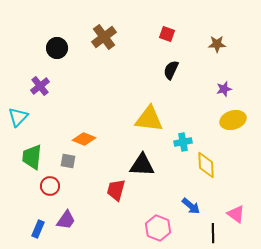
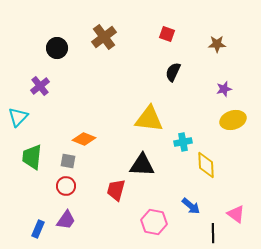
black semicircle: moved 2 px right, 2 px down
red circle: moved 16 px right
pink hexagon: moved 4 px left, 6 px up; rotated 10 degrees counterclockwise
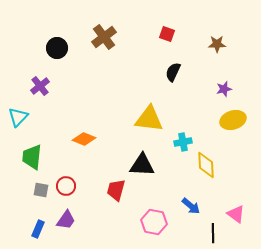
gray square: moved 27 px left, 29 px down
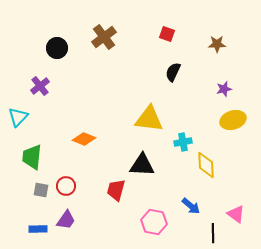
blue rectangle: rotated 66 degrees clockwise
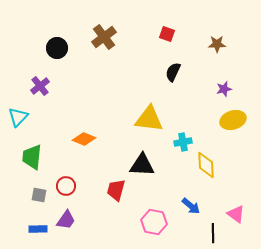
gray square: moved 2 px left, 5 px down
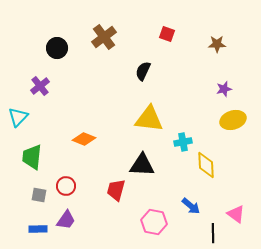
black semicircle: moved 30 px left, 1 px up
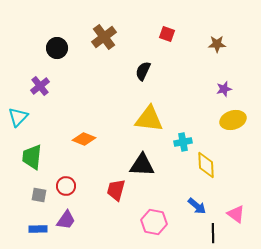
blue arrow: moved 6 px right
